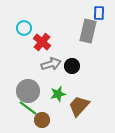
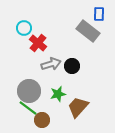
blue rectangle: moved 1 px down
gray rectangle: rotated 65 degrees counterclockwise
red cross: moved 4 px left, 1 px down
gray circle: moved 1 px right
brown trapezoid: moved 1 px left, 1 px down
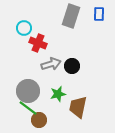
gray rectangle: moved 17 px left, 15 px up; rotated 70 degrees clockwise
red cross: rotated 18 degrees counterclockwise
gray circle: moved 1 px left
brown trapezoid: rotated 30 degrees counterclockwise
brown circle: moved 3 px left
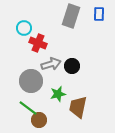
gray circle: moved 3 px right, 10 px up
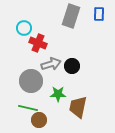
green star: rotated 14 degrees clockwise
green line: rotated 24 degrees counterclockwise
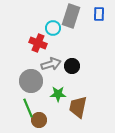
cyan circle: moved 29 px right
green line: rotated 54 degrees clockwise
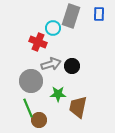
red cross: moved 1 px up
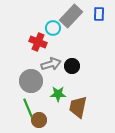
gray rectangle: rotated 25 degrees clockwise
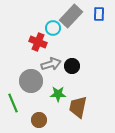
green line: moved 15 px left, 5 px up
